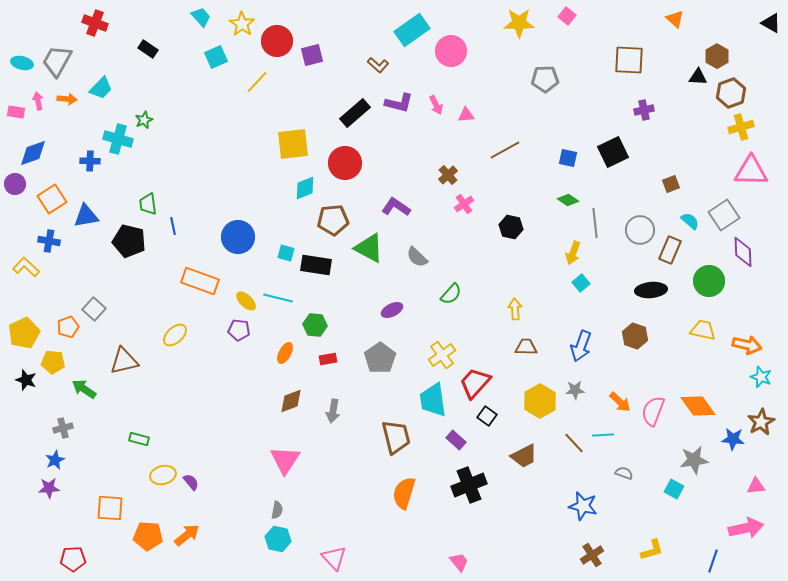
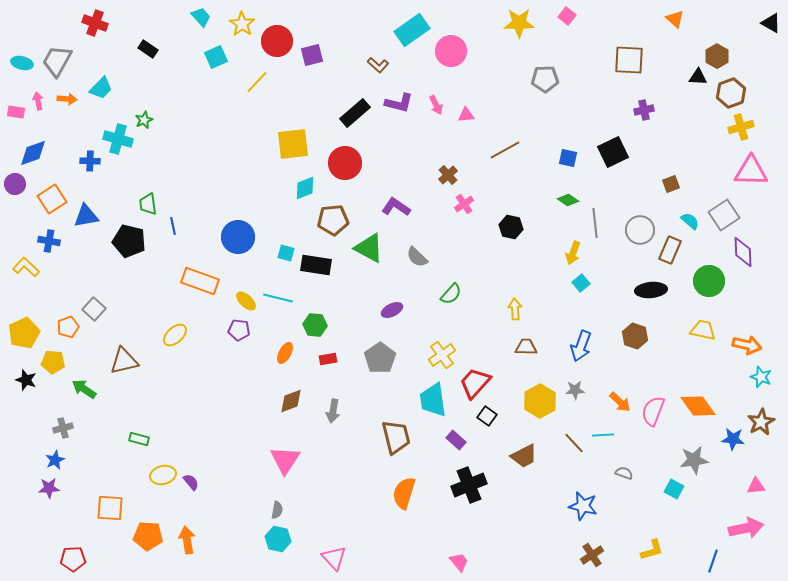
orange arrow at (187, 535): moved 5 px down; rotated 60 degrees counterclockwise
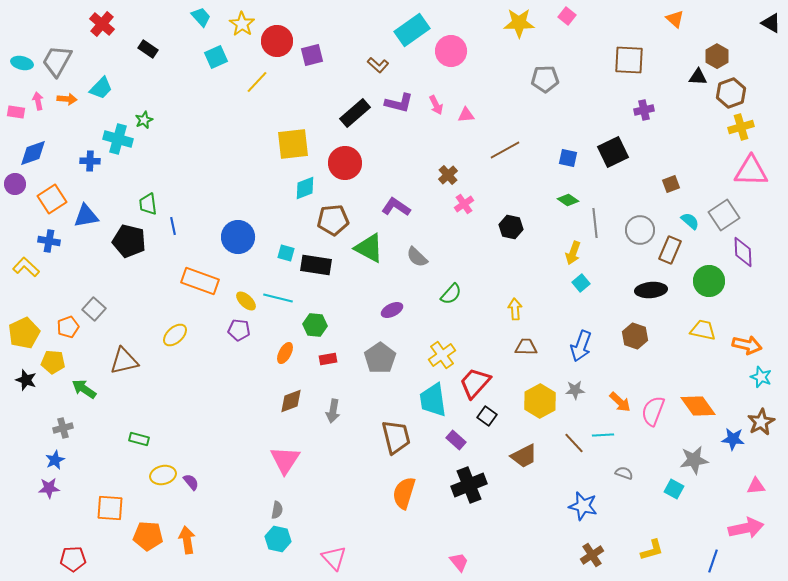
red cross at (95, 23): moved 7 px right, 1 px down; rotated 20 degrees clockwise
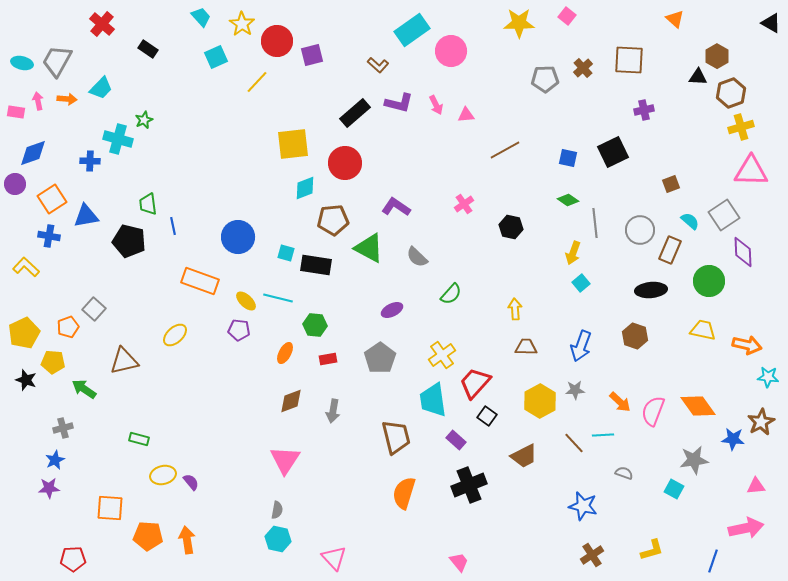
brown cross at (448, 175): moved 135 px right, 107 px up
blue cross at (49, 241): moved 5 px up
cyan star at (761, 377): moved 7 px right; rotated 15 degrees counterclockwise
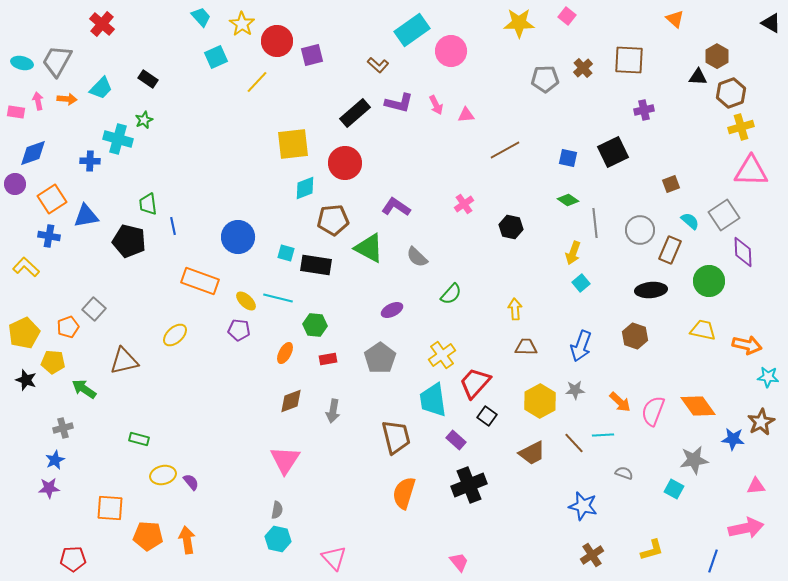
black rectangle at (148, 49): moved 30 px down
brown trapezoid at (524, 456): moved 8 px right, 3 px up
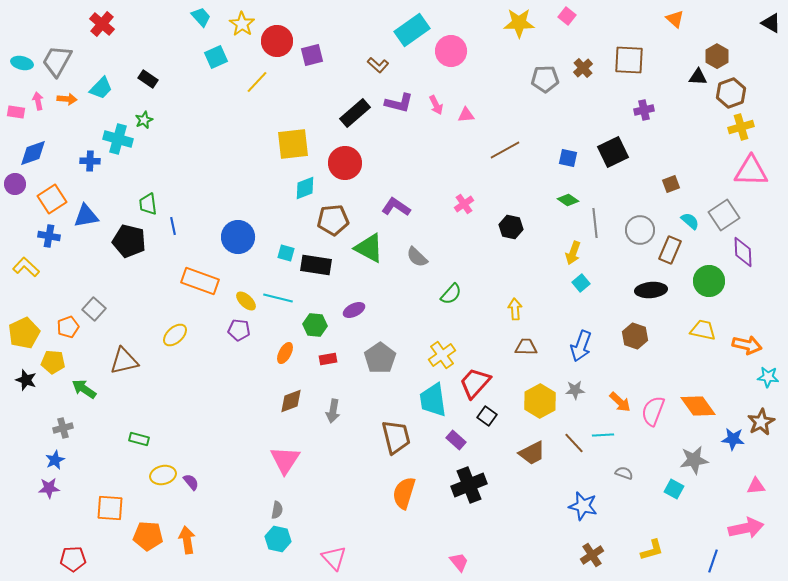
purple ellipse at (392, 310): moved 38 px left
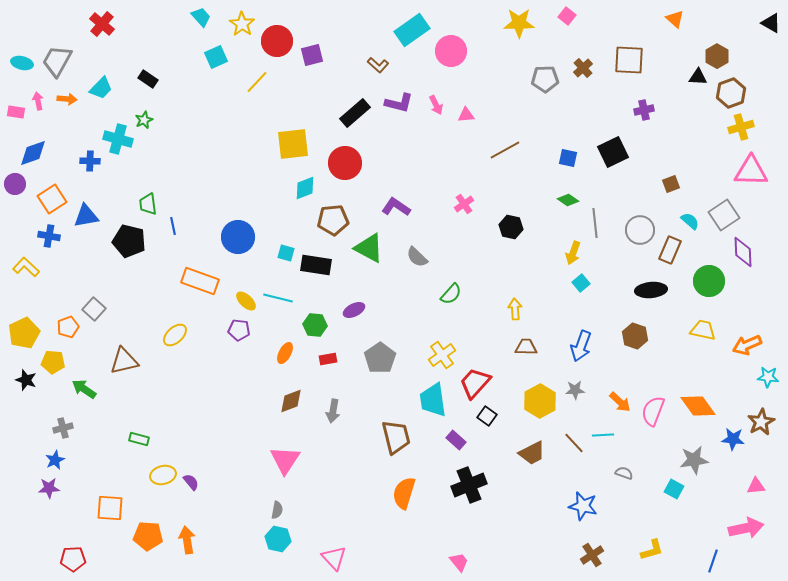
orange arrow at (747, 345): rotated 144 degrees clockwise
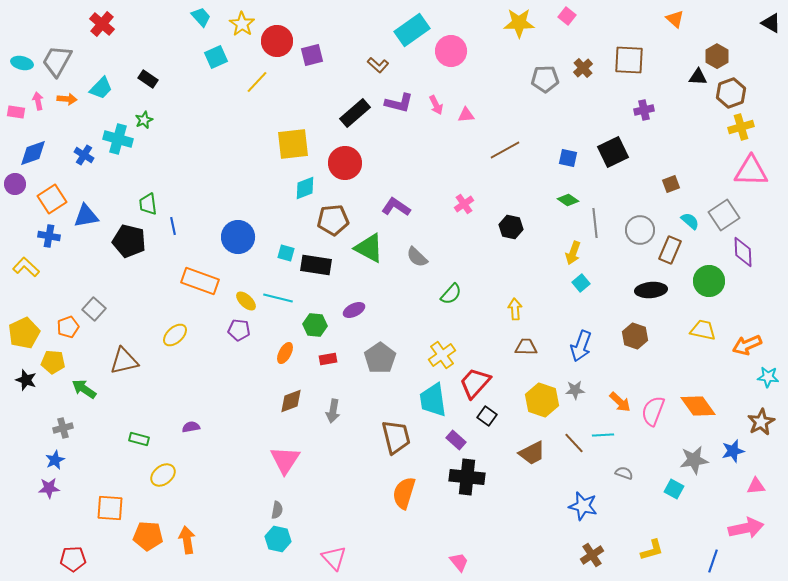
blue cross at (90, 161): moved 6 px left, 6 px up; rotated 30 degrees clockwise
yellow hexagon at (540, 401): moved 2 px right, 1 px up; rotated 12 degrees counterclockwise
blue star at (733, 439): moved 12 px down; rotated 20 degrees counterclockwise
yellow ellipse at (163, 475): rotated 25 degrees counterclockwise
purple semicircle at (191, 482): moved 55 px up; rotated 60 degrees counterclockwise
black cross at (469, 485): moved 2 px left, 8 px up; rotated 28 degrees clockwise
